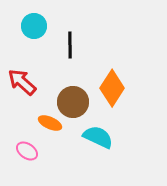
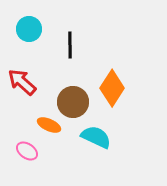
cyan circle: moved 5 px left, 3 px down
orange ellipse: moved 1 px left, 2 px down
cyan semicircle: moved 2 px left
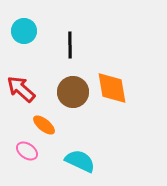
cyan circle: moved 5 px left, 2 px down
red arrow: moved 1 px left, 7 px down
orange diamond: rotated 42 degrees counterclockwise
brown circle: moved 10 px up
orange ellipse: moved 5 px left; rotated 15 degrees clockwise
cyan semicircle: moved 16 px left, 24 px down
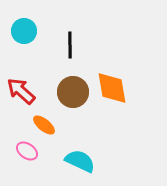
red arrow: moved 2 px down
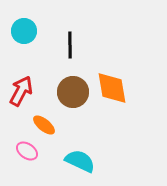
red arrow: rotated 76 degrees clockwise
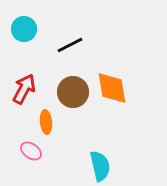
cyan circle: moved 2 px up
black line: rotated 64 degrees clockwise
red arrow: moved 3 px right, 2 px up
orange ellipse: moved 2 px right, 3 px up; rotated 45 degrees clockwise
pink ellipse: moved 4 px right
cyan semicircle: moved 20 px right, 5 px down; rotated 52 degrees clockwise
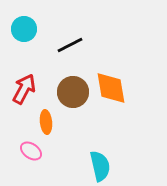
orange diamond: moved 1 px left
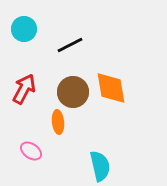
orange ellipse: moved 12 px right
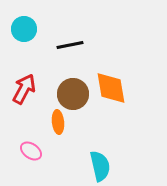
black line: rotated 16 degrees clockwise
brown circle: moved 2 px down
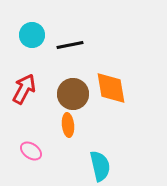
cyan circle: moved 8 px right, 6 px down
orange ellipse: moved 10 px right, 3 px down
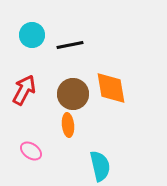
red arrow: moved 1 px down
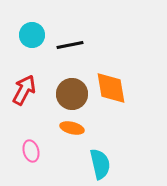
brown circle: moved 1 px left
orange ellipse: moved 4 px right, 3 px down; rotated 70 degrees counterclockwise
pink ellipse: rotated 40 degrees clockwise
cyan semicircle: moved 2 px up
